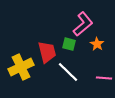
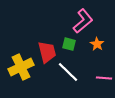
pink L-shape: moved 3 px up
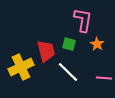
pink L-shape: moved 1 px up; rotated 40 degrees counterclockwise
red trapezoid: moved 1 px left, 1 px up
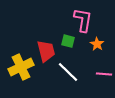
green square: moved 1 px left, 3 px up
pink line: moved 4 px up
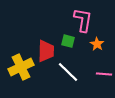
red trapezoid: rotated 15 degrees clockwise
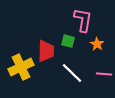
white line: moved 4 px right, 1 px down
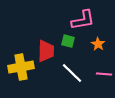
pink L-shape: rotated 70 degrees clockwise
orange star: moved 1 px right
yellow cross: rotated 15 degrees clockwise
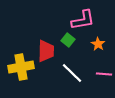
green square: moved 1 px up; rotated 24 degrees clockwise
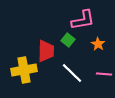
yellow cross: moved 3 px right, 3 px down
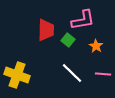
orange star: moved 2 px left, 2 px down
red trapezoid: moved 21 px up
yellow cross: moved 7 px left, 5 px down; rotated 30 degrees clockwise
pink line: moved 1 px left
